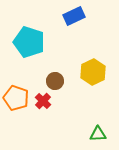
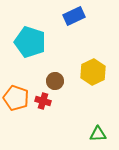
cyan pentagon: moved 1 px right
red cross: rotated 28 degrees counterclockwise
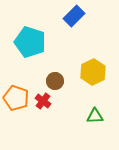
blue rectangle: rotated 20 degrees counterclockwise
red cross: rotated 21 degrees clockwise
green triangle: moved 3 px left, 18 px up
